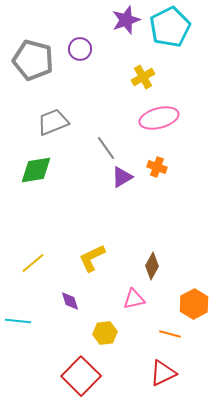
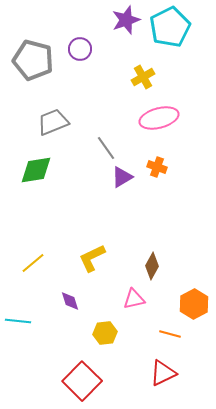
red square: moved 1 px right, 5 px down
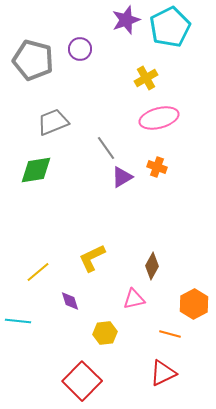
yellow cross: moved 3 px right, 1 px down
yellow line: moved 5 px right, 9 px down
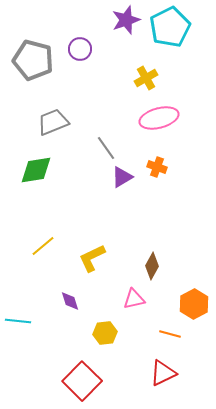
yellow line: moved 5 px right, 26 px up
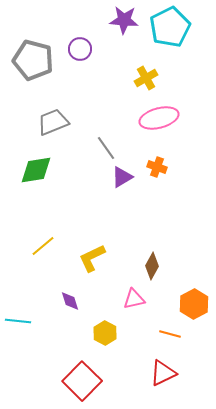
purple star: moved 2 px left; rotated 24 degrees clockwise
yellow hexagon: rotated 25 degrees counterclockwise
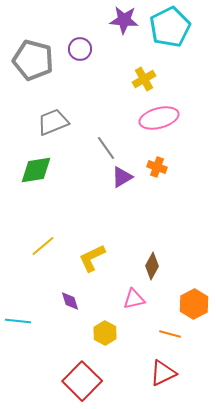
yellow cross: moved 2 px left, 1 px down
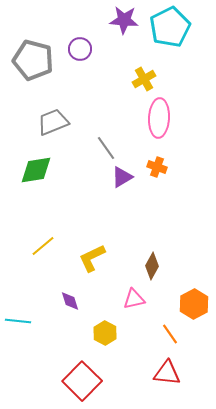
pink ellipse: rotated 72 degrees counterclockwise
orange line: rotated 40 degrees clockwise
red triangle: moved 4 px right; rotated 32 degrees clockwise
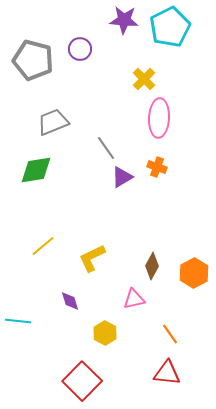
yellow cross: rotated 15 degrees counterclockwise
orange hexagon: moved 31 px up
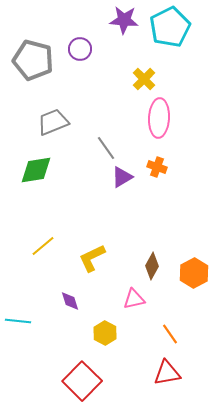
red triangle: rotated 16 degrees counterclockwise
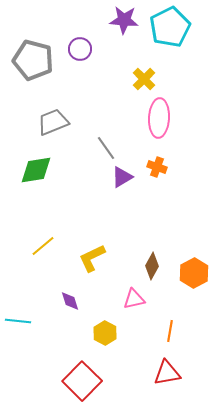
orange line: moved 3 px up; rotated 45 degrees clockwise
